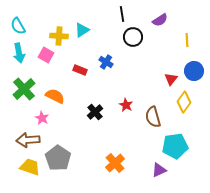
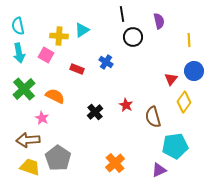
purple semicircle: moved 1 px left, 1 px down; rotated 70 degrees counterclockwise
cyan semicircle: rotated 18 degrees clockwise
yellow line: moved 2 px right
red rectangle: moved 3 px left, 1 px up
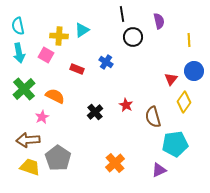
pink star: moved 1 px up; rotated 16 degrees clockwise
cyan pentagon: moved 2 px up
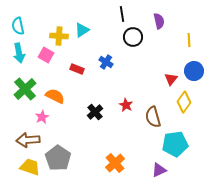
green cross: moved 1 px right
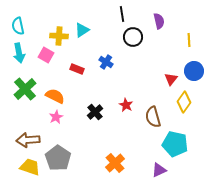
pink star: moved 14 px right
cyan pentagon: rotated 20 degrees clockwise
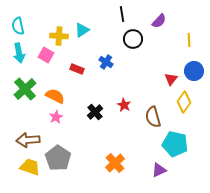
purple semicircle: rotated 56 degrees clockwise
black circle: moved 2 px down
red star: moved 2 px left
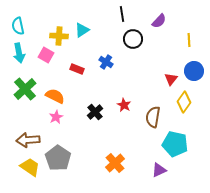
brown semicircle: rotated 25 degrees clockwise
yellow trapezoid: rotated 15 degrees clockwise
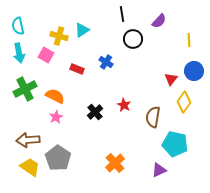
yellow cross: rotated 12 degrees clockwise
green cross: rotated 15 degrees clockwise
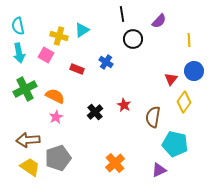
gray pentagon: rotated 20 degrees clockwise
